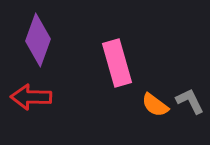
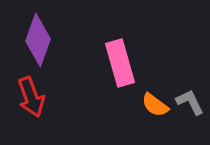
pink rectangle: moved 3 px right
red arrow: rotated 111 degrees counterclockwise
gray L-shape: moved 1 px down
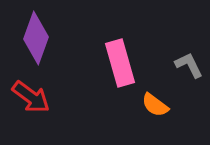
purple diamond: moved 2 px left, 2 px up
red arrow: rotated 33 degrees counterclockwise
gray L-shape: moved 1 px left, 37 px up
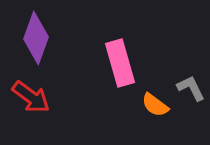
gray L-shape: moved 2 px right, 23 px down
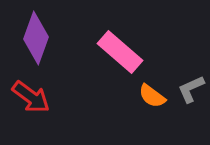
pink rectangle: moved 11 px up; rotated 33 degrees counterclockwise
gray L-shape: moved 1 px down; rotated 88 degrees counterclockwise
orange semicircle: moved 3 px left, 9 px up
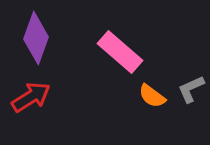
red arrow: rotated 69 degrees counterclockwise
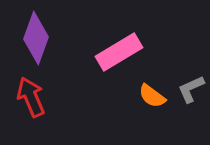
pink rectangle: moved 1 px left; rotated 72 degrees counterclockwise
red arrow: rotated 81 degrees counterclockwise
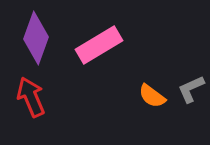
pink rectangle: moved 20 px left, 7 px up
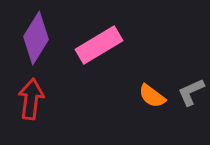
purple diamond: rotated 12 degrees clockwise
gray L-shape: moved 3 px down
red arrow: moved 2 px down; rotated 30 degrees clockwise
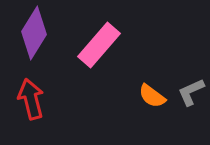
purple diamond: moved 2 px left, 5 px up
pink rectangle: rotated 18 degrees counterclockwise
red arrow: rotated 21 degrees counterclockwise
